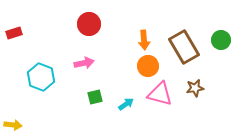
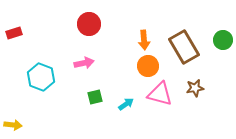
green circle: moved 2 px right
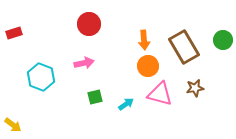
yellow arrow: rotated 30 degrees clockwise
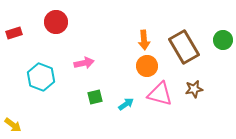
red circle: moved 33 px left, 2 px up
orange circle: moved 1 px left
brown star: moved 1 px left, 1 px down
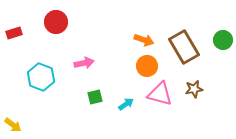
orange arrow: rotated 66 degrees counterclockwise
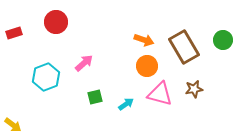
pink arrow: rotated 30 degrees counterclockwise
cyan hexagon: moved 5 px right; rotated 20 degrees clockwise
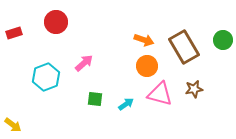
green square: moved 2 px down; rotated 21 degrees clockwise
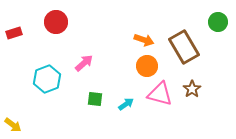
green circle: moved 5 px left, 18 px up
cyan hexagon: moved 1 px right, 2 px down
brown star: moved 2 px left; rotated 24 degrees counterclockwise
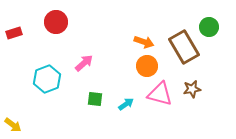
green circle: moved 9 px left, 5 px down
orange arrow: moved 2 px down
brown star: rotated 24 degrees clockwise
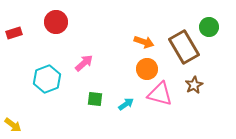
orange circle: moved 3 px down
brown star: moved 2 px right, 4 px up; rotated 18 degrees counterclockwise
